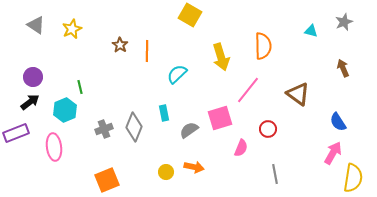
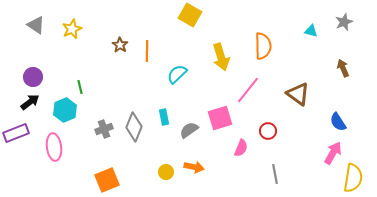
cyan rectangle: moved 4 px down
red circle: moved 2 px down
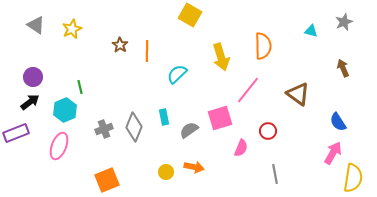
pink ellipse: moved 5 px right, 1 px up; rotated 28 degrees clockwise
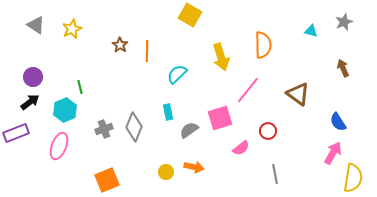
orange semicircle: moved 1 px up
cyan rectangle: moved 4 px right, 5 px up
pink semicircle: rotated 30 degrees clockwise
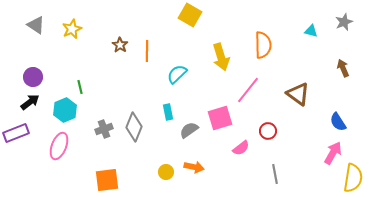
orange square: rotated 15 degrees clockwise
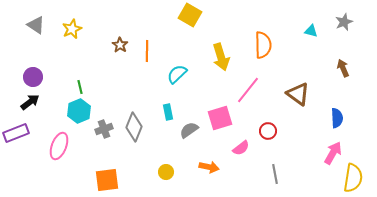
cyan hexagon: moved 14 px right, 1 px down
blue semicircle: moved 1 px left, 4 px up; rotated 150 degrees counterclockwise
orange arrow: moved 15 px right
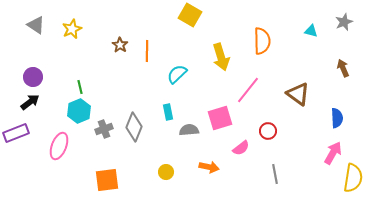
orange semicircle: moved 1 px left, 4 px up
gray semicircle: rotated 30 degrees clockwise
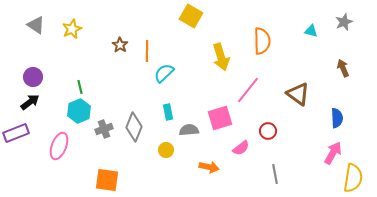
yellow square: moved 1 px right, 1 px down
cyan semicircle: moved 13 px left, 1 px up
yellow circle: moved 22 px up
orange square: rotated 15 degrees clockwise
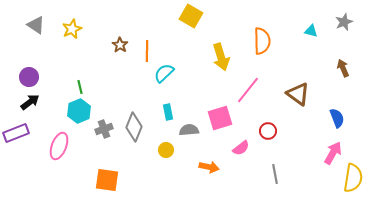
purple circle: moved 4 px left
blue semicircle: rotated 18 degrees counterclockwise
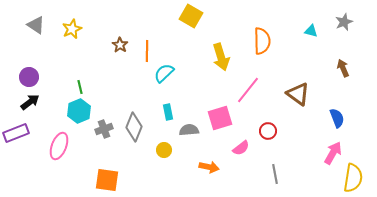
yellow circle: moved 2 px left
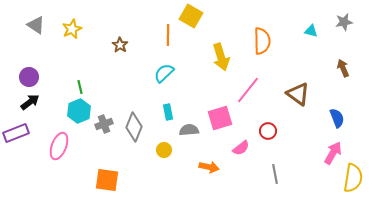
gray star: rotated 12 degrees clockwise
orange line: moved 21 px right, 16 px up
gray cross: moved 5 px up
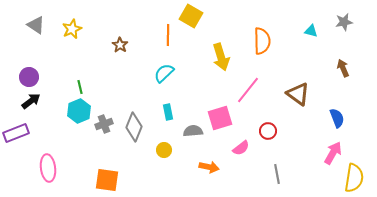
black arrow: moved 1 px right, 1 px up
gray semicircle: moved 4 px right, 1 px down
pink ellipse: moved 11 px left, 22 px down; rotated 28 degrees counterclockwise
gray line: moved 2 px right
yellow semicircle: moved 1 px right
